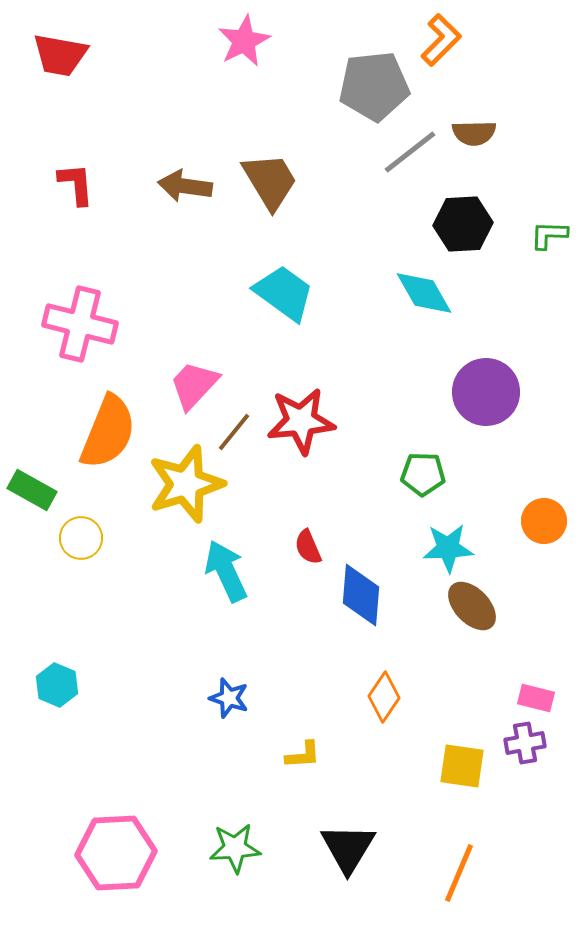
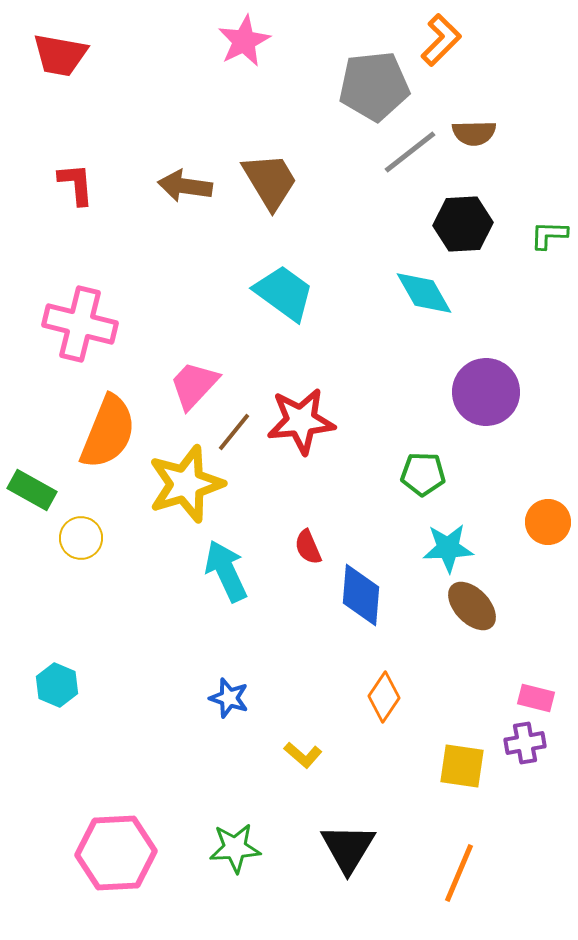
orange circle: moved 4 px right, 1 px down
yellow L-shape: rotated 45 degrees clockwise
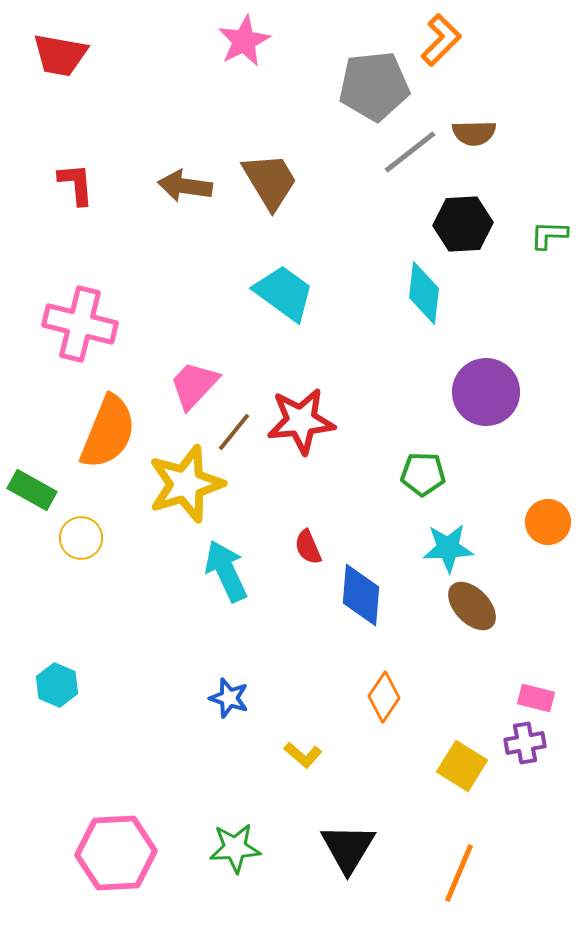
cyan diamond: rotated 36 degrees clockwise
yellow square: rotated 24 degrees clockwise
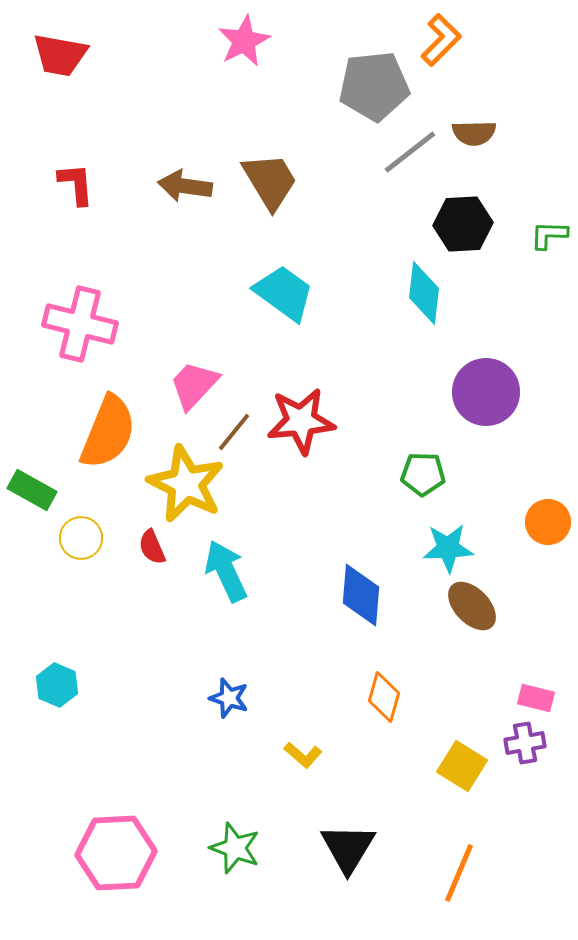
yellow star: rotated 28 degrees counterclockwise
red semicircle: moved 156 px left
orange diamond: rotated 18 degrees counterclockwise
green star: rotated 24 degrees clockwise
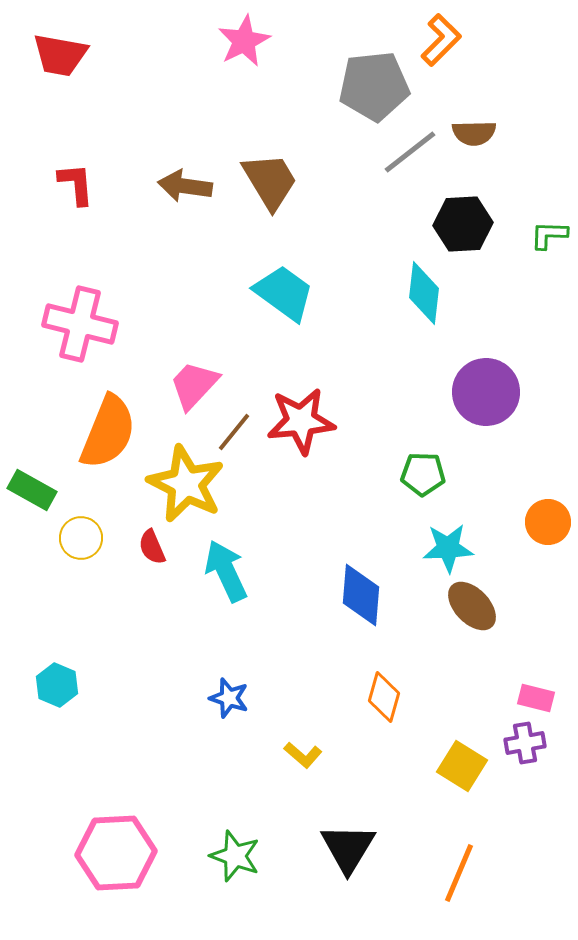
green star: moved 8 px down
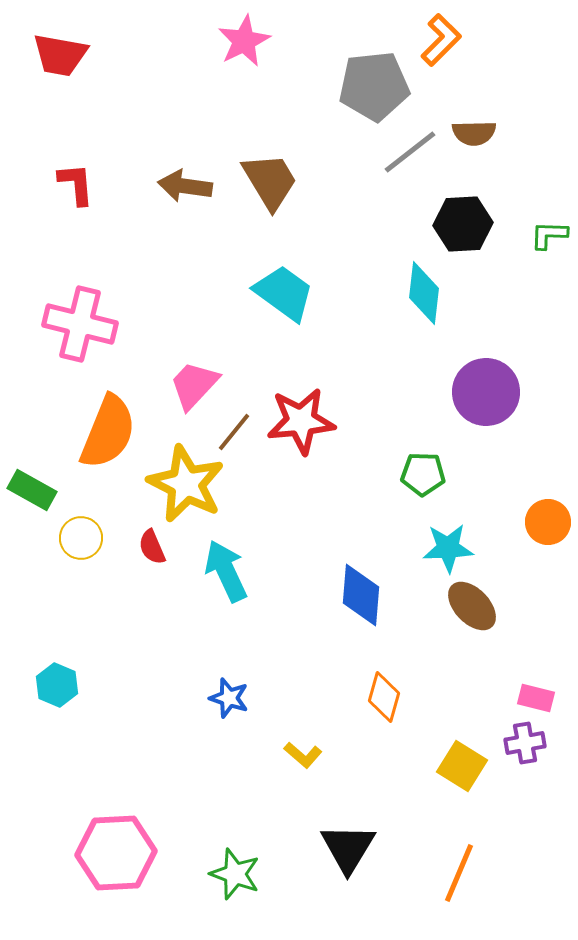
green star: moved 18 px down
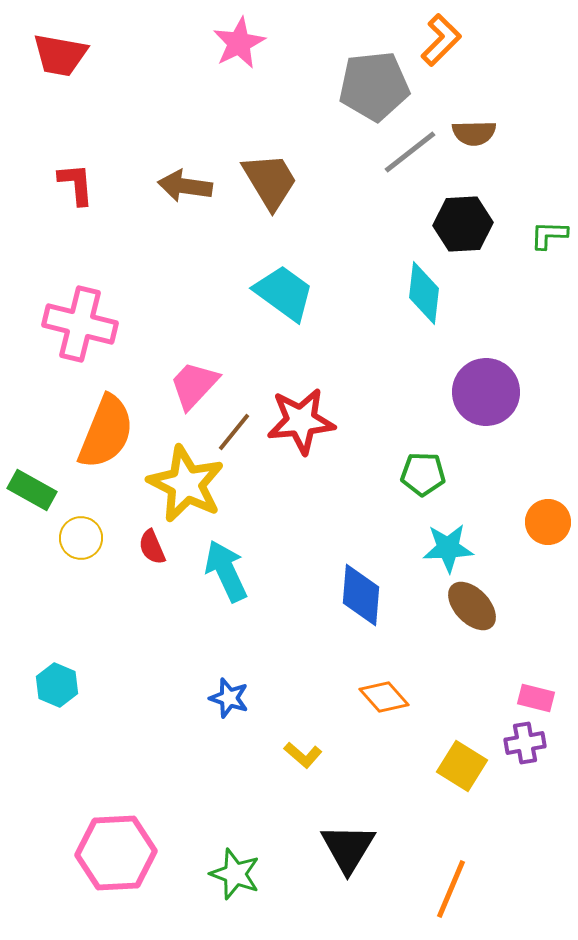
pink star: moved 5 px left, 2 px down
orange semicircle: moved 2 px left
orange diamond: rotated 57 degrees counterclockwise
orange line: moved 8 px left, 16 px down
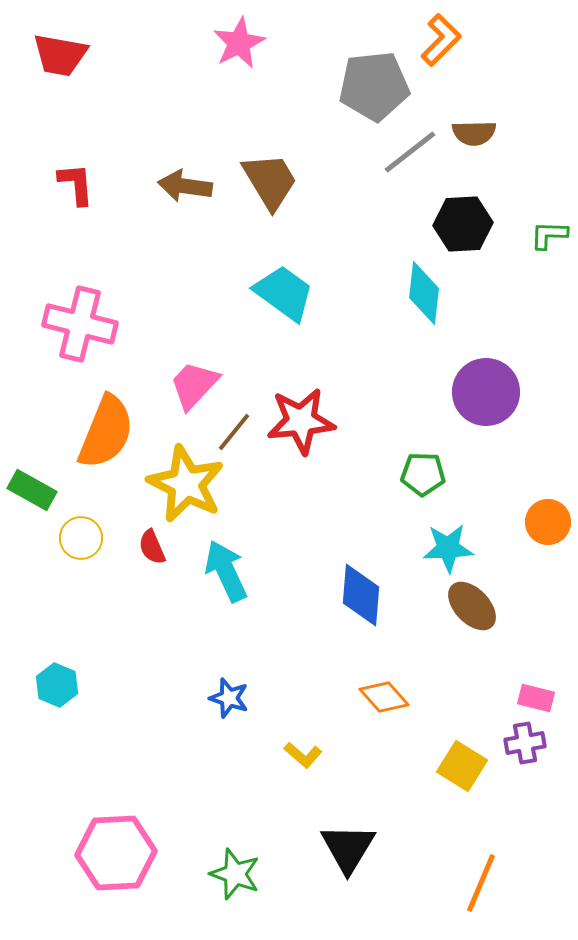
orange line: moved 30 px right, 6 px up
